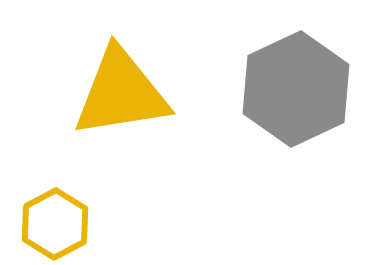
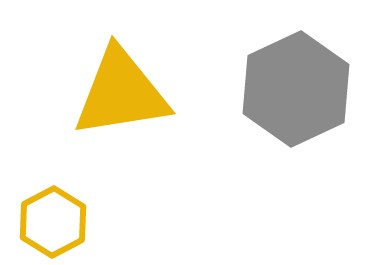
yellow hexagon: moved 2 px left, 2 px up
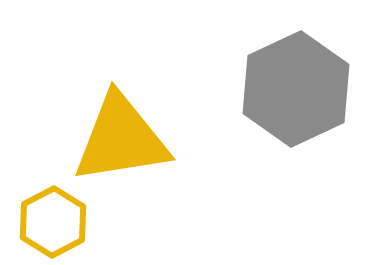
yellow triangle: moved 46 px down
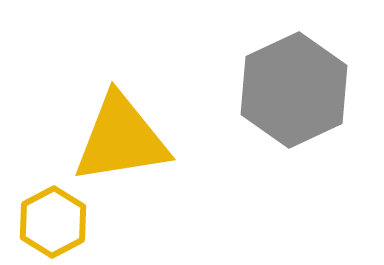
gray hexagon: moved 2 px left, 1 px down
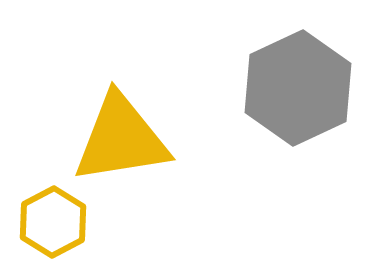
gray hexagon: moved 4 px right, 2 px up
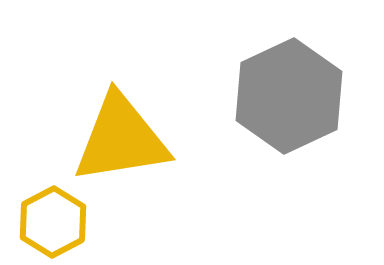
gray hexagon: moved 9 px left, 8 px down
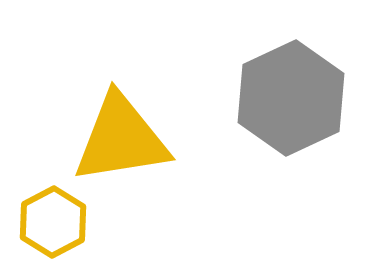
gray hexagon: moved 2 px right, 2 px down
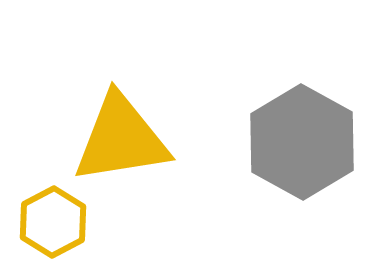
gray hexagon: moved 11 px right, 44 px down; rotated 6 degrees counterclockwise
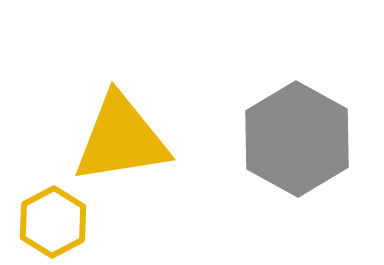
gray hexagon: moved 5 px left, 3 px up
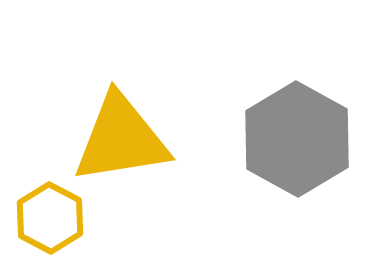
yellow hexagon: moved 3 px left, 4 px up; rotated 4 degrees counterclockwise
